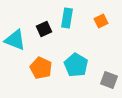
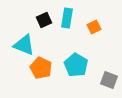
orange square: moved 7 px left, 6 px down
black square: moved 9 px up
cyan triangle: moved 9 px right, 5 px down
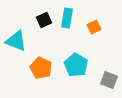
cyan triangle: moved 8 px left, 4 px up
